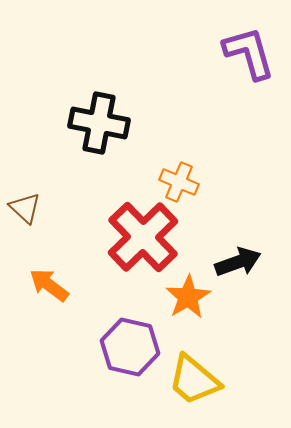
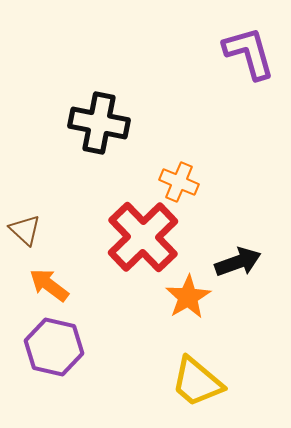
brown triangle: moved 22 px down
purple hexagon: moved 76 px left
yellow trapezoid: moved 3 px right, 2 px down
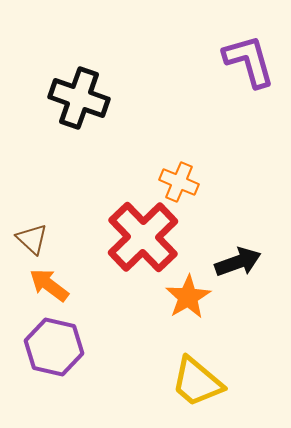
purple L-shape: moved 8 px down
black cross: moved 20 px left, 25 px up; rotated 8 degrees clockwise
brown triangle: moved 7 px right, 9 px down
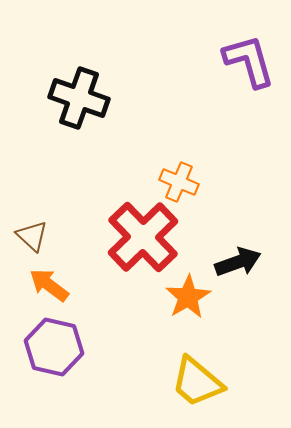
brown triangle: moved 3 px up
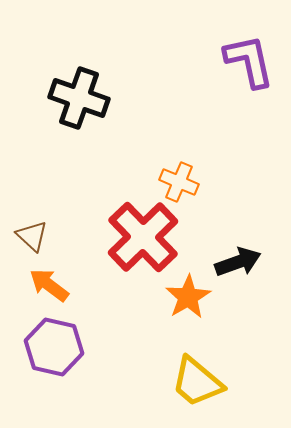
purple L-shape: rotated 4 degrees clockwise
